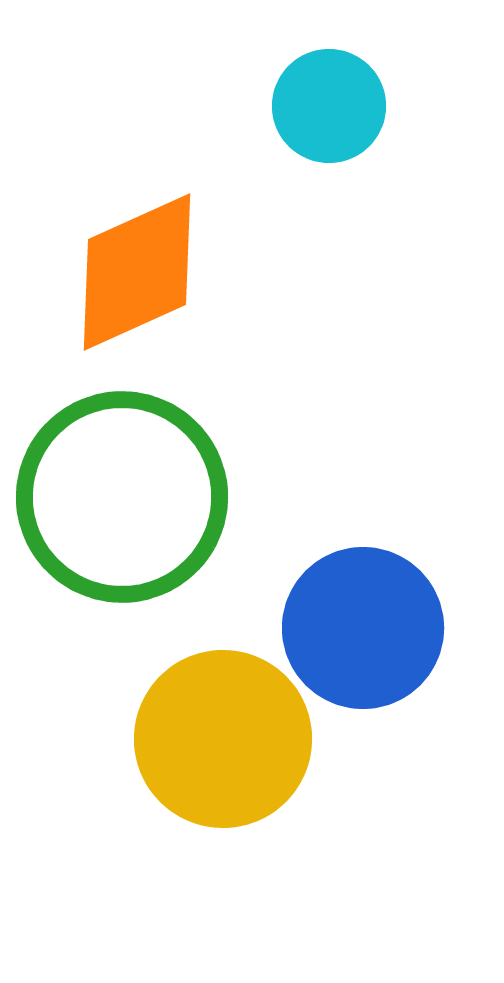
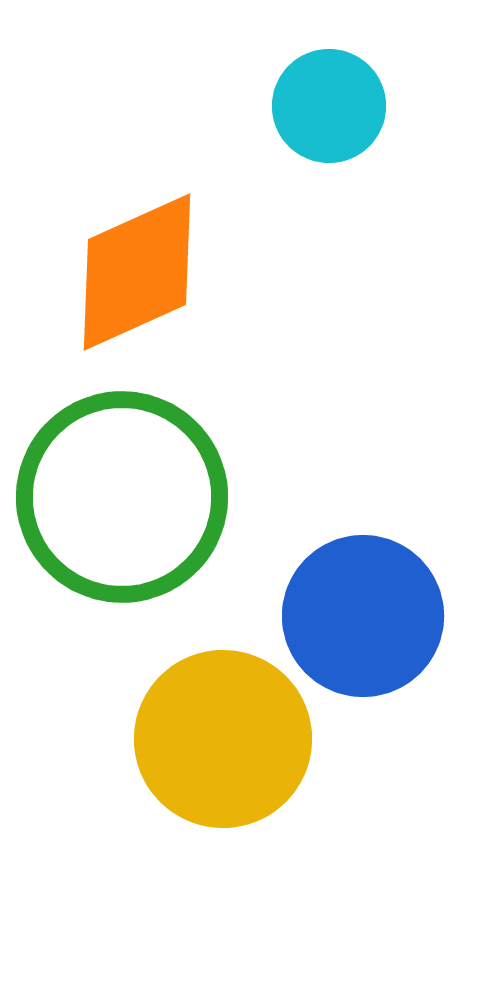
blue circle: moved 12 px up
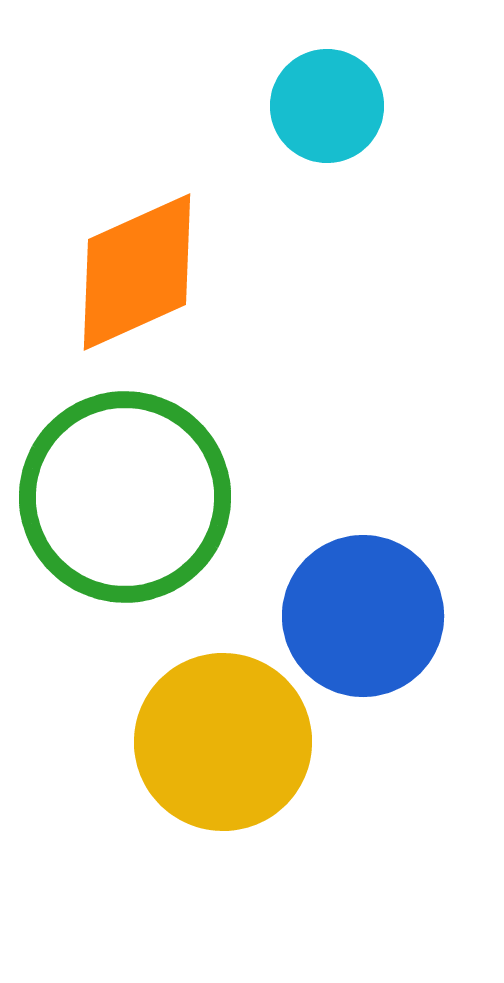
cyan circle: moved 2 px left
green circle: moved 3 px right
yellow circle: moved 3 px down
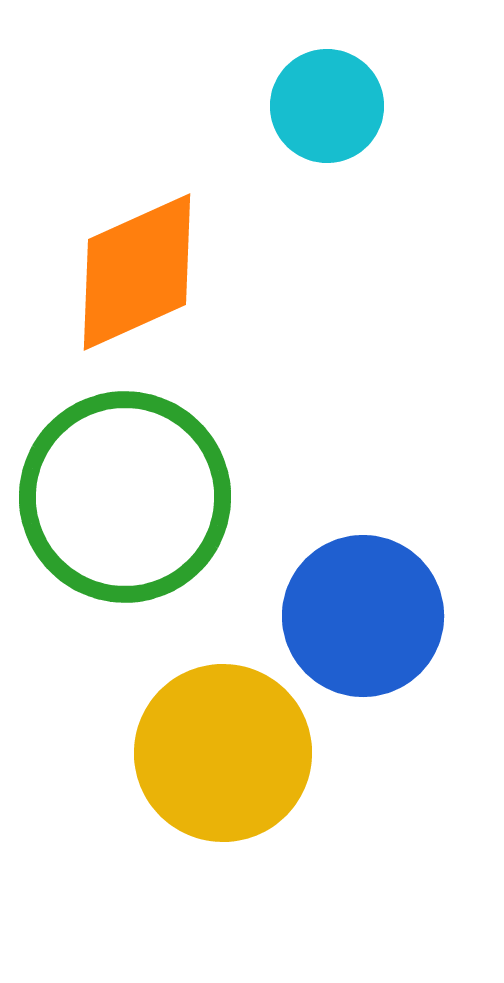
yellow circle: moved 11 px down
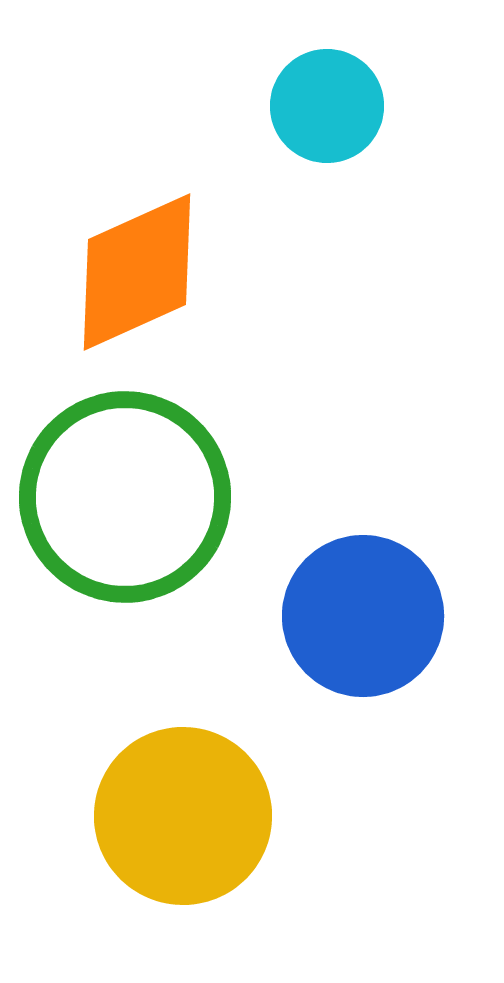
yellow circle: moved 40 px left, 63 px down
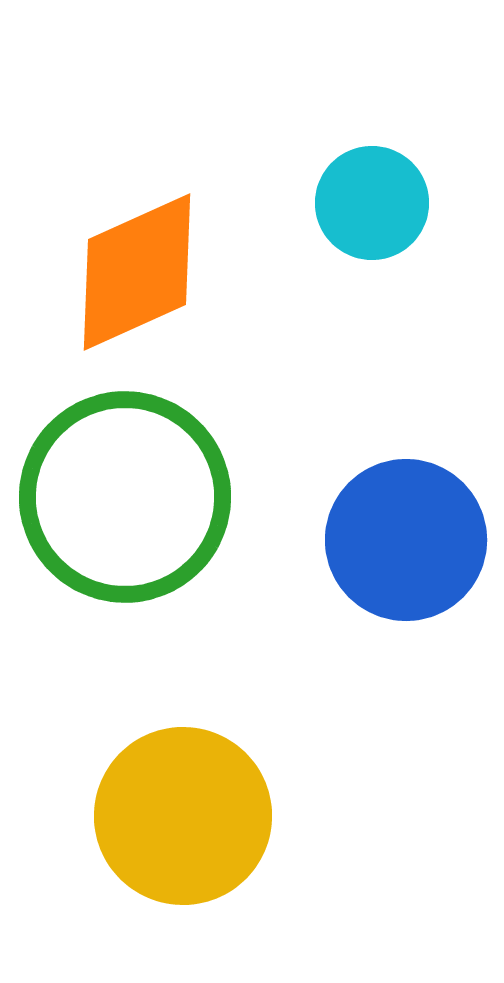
cyan circle: moved 45 px right, 97 px down
blue circle: moved 43 px right, 76 px up
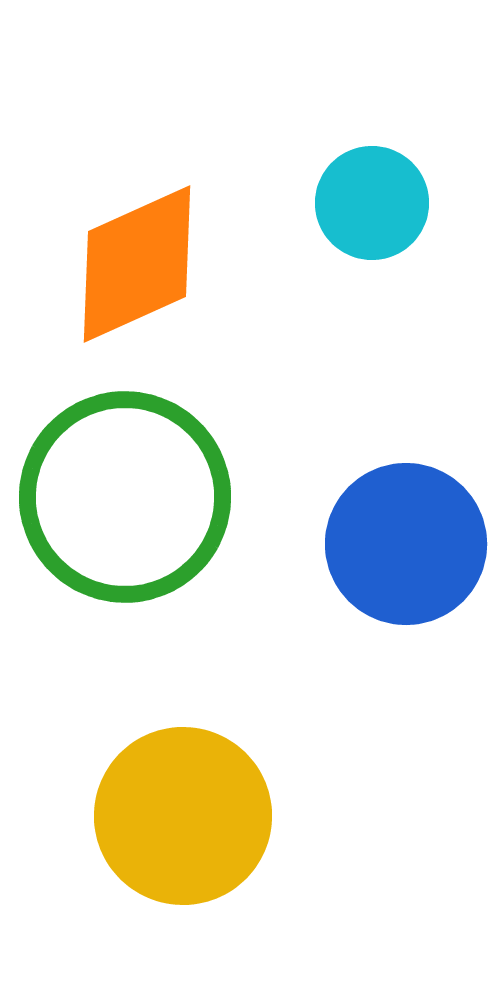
orange diamond: moved 8 px up
blue circle: moved 4 px down
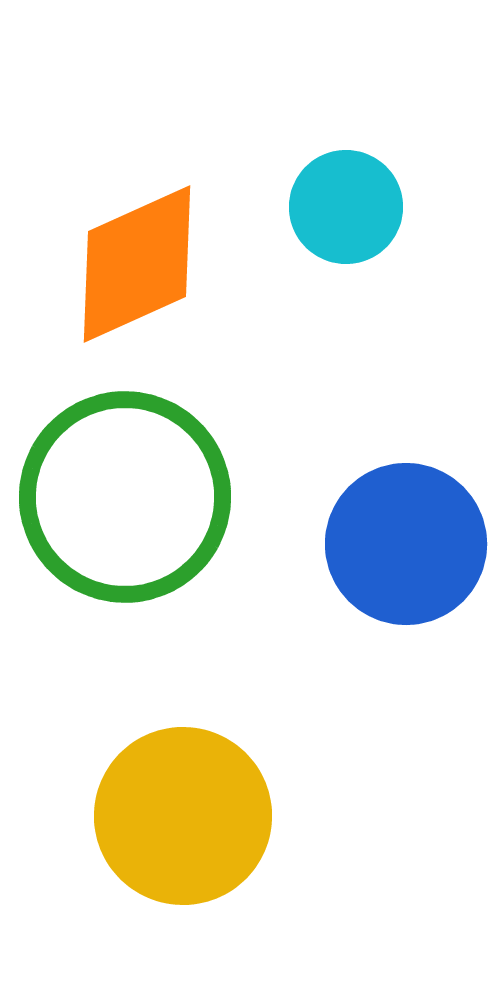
cyan circle: moved 26 px left, 4 px down
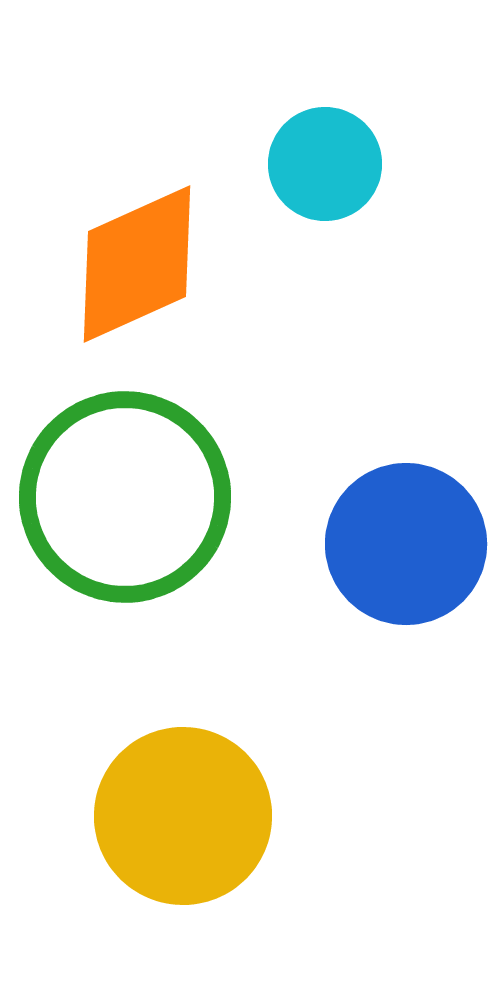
cyan circle: moved 21 px left, 43 px up
